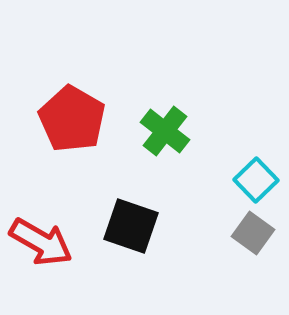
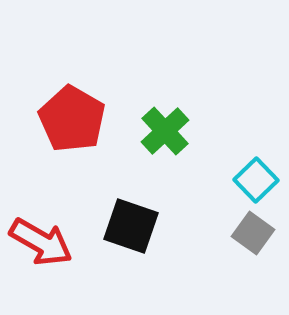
green cross: rotated 9 degrees clockwise
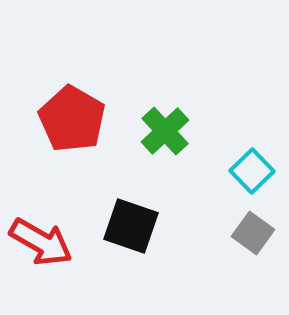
cyan square: moved 4 px left, 9 px up
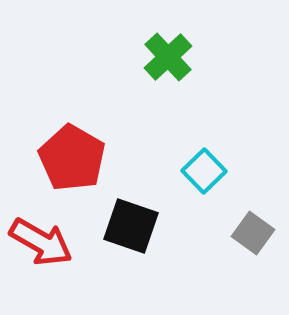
red pentagon: moved 39 px down
green cross: moved 3 px right, 74 px up
cyan square: moved 48 px left
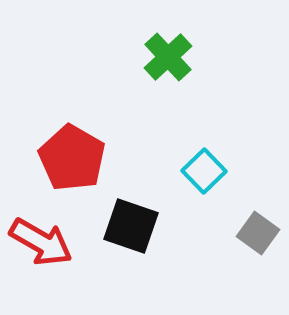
gray square: moved 5 px right
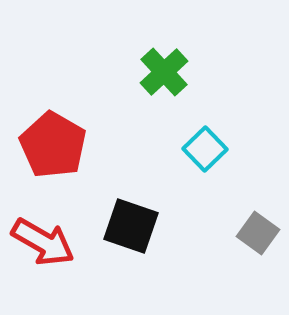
green cross: moved 4 px left, 15 px down
red pentagon: moved 19 px left, 13 px up
cyan square: moved 1 px right, 22 px up
red arrow: moved 2 px right
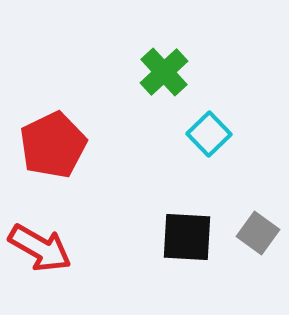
red pentagon: rotated 16 degrees clockwise
cyan square: moved 4 px right, 15 px up
black square: moved 56 px right, 11 px down; rotated 16 degrees counterclockwise
red arrow: moved 3 px left, 6 px down
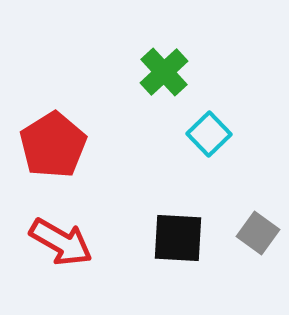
red pentagon: rotated 6 degrees counterclockwise
black square: moved 9 px left, 1 px down
red arrow: moved 21 px right, 6 px up
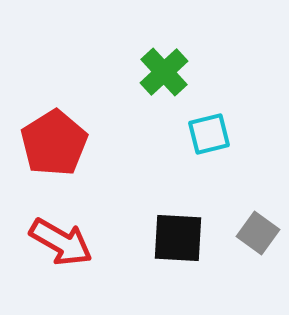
cyan square: rotated 30 degrees clockwise
red pentagon: moved 1 px right, 2 px up
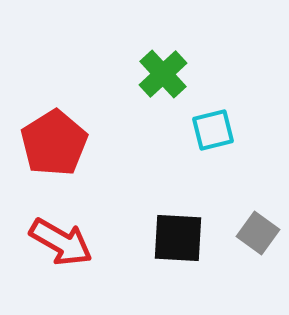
green cross: moved 1 px left, 2 px down
cyan square: moved 4 px right, 4 px up
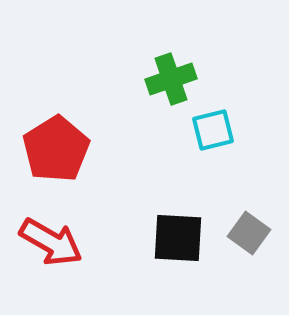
green cross: moved 8 px right, 5 px down; rotated 24 degrees clockwise
red pentagon: moved 2 px right, 6 px down
gray square: moved 9 px left
red arrow: moved 10 px left
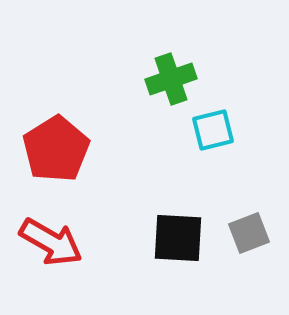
gray square: rotated 33 degrees clockwise
